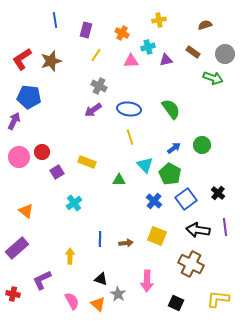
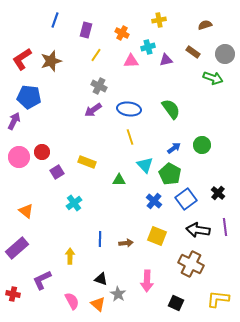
blue line at (55, 20): rotated 28 degrees clockwise
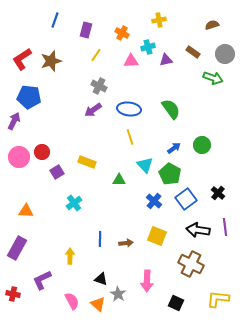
brown semicircle at (205, 25): moved 7 px right
orange triangle at (26, 211): rotated 35 degrees counterclockwise
purple rectangle at (17, 248): rotated 20 degrees counterclockwise
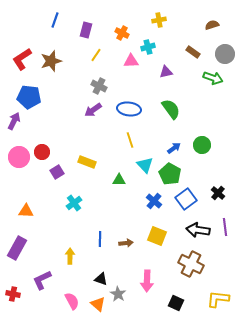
purple triangle at (166, 60): moved 12 px down
yellow line at (130, 137): moved 3 px down
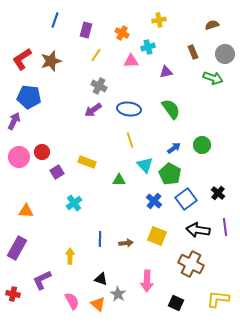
brown rectangle at (193, 52): rotated 32 degrees clockwise
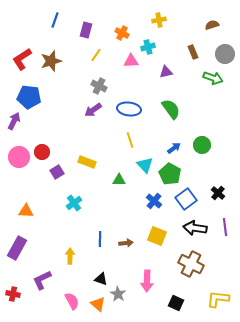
black arrow at (198, 230): moved 3 px left, 2 px up
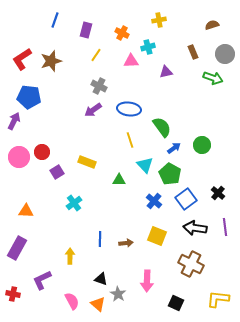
green semicircle at (171, 109): moved 9 px left, 18 px down
